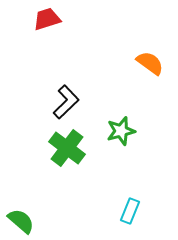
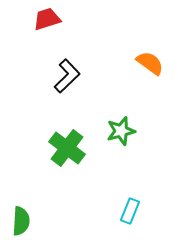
black L-shape: moved 1 px right, 26 px up
green semicircle: rotated 52 degrees clockwise
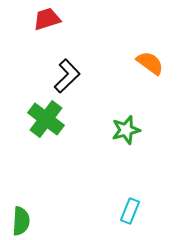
green star: moved 5 px right, 1 px up
green cross: moved 21 px left, 29 px up
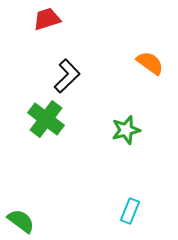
green semicircle: rotated 56 degrees counterclockwise
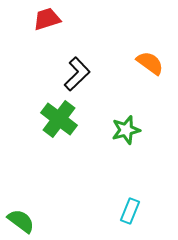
black L-shape: moved 10 px right, 2 px up
green cross: moved 13 px right
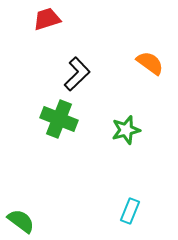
green cross: rotated 15 degrees counterclockwise
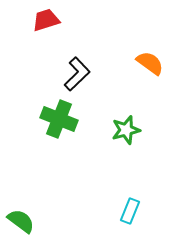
red trapezoid: moved 1 px left, 1 px down
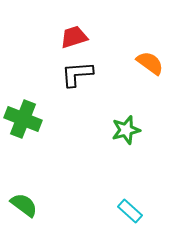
red trapezoid: moved 28 px right, 17 px down
black L-shape: rotated 140 degrees counterclockwise
green cross: moved 36 px left
cyan rectangle: rotated 70 degrees counterclockwise
green semicircle: moved 3 px right, 16 px up
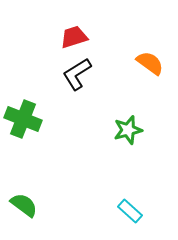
black L-shape: rotated 28 degrees counterclockwise
green star: moved 2 px right
